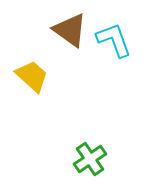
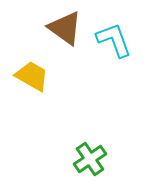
brown triangle: moved 5 px left, 2 px up
yellow trapezoid: rotated 12 degrees counterclockwise
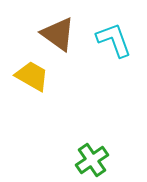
brown triangle: moved 7 px left, 6 px down
green cross: moved 2 px right, 1 px down
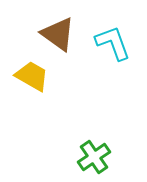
cyan L-shape: moved 1 px left, 3 px down
green cross: moved 2 px right, 3 px up
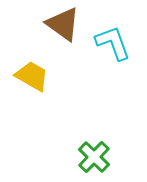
brown triangle: moved 5 px right, 10 px up
green cross: rotated 12 degrees counterclockwise
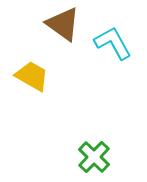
cyan L-shape: rotated 9 degrees counterclockwise
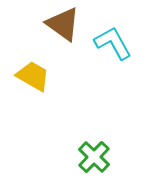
yellow trapezoid: moved 1 px right
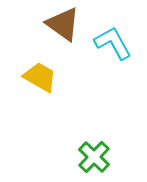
yellow trapezoid: moved 7 px right, 1 px down
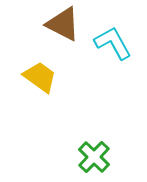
brown triangle: rotated 9 degrees counterclockwise
yellow trapezoid: rotated 6 degrees clockwise
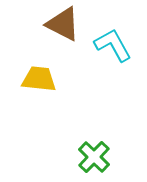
cyan L-shape: moved 2 px down
yellow trapezoid: moved 1 px left, 2 px down; rotated 30 degrees counterclockwise
